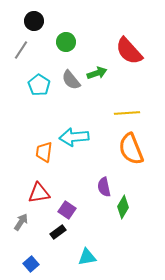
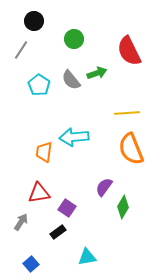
green circle: moved 8 px right, 3 px up
red semicircle: rotated 16 degrees clockwise
purple semicircle: rotated 48 degrees clockwise
purple square: moved 2 px up
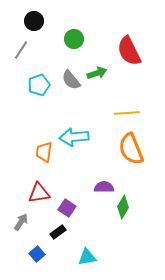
cyan pentagon: rotated 20 degrees clockwise
purple semicircle: rotated 54 degrees clockwise
blue square: moved 6 px right, 10 px up
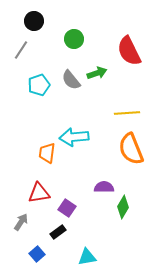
orange trapezoid: moved 3 px right, 1 px down
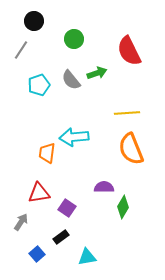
black rectangle: moved 3 px right, 5 px down
